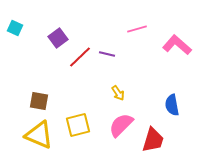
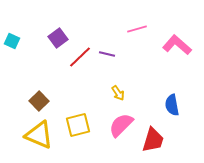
cyan square: moved 3 px left, 13 px down
brown square: rotated 36 degrees clockwise
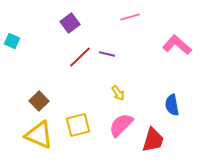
pink line: moved 7 px left, 12 px up
purple square: moved 12 px right, 15 px up
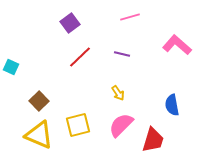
cyan square: moved 1 px left, 26 px down
purple line: moved 15 px right
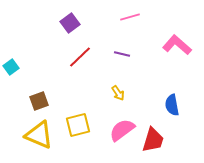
cyan square: rotated 28 degrees clockwise
brown square: rotated 24 degrees clockwise
pink semicircle: moved 1 px right, 5 px down; rotated 8 degrees clockwise
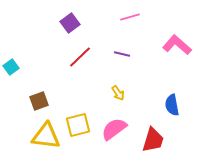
pink semicircle: moved 8 px left, 1 px up
yellow triangle: moved 7 px right, 1 px down; rotated 16 degrees counterclockwise
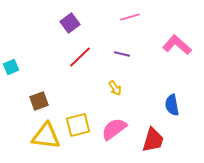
cyan square: rotated 14 degrees clockwise
yellow arrow: moved 3 px left, 5 px up
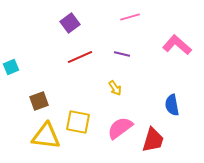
red line: rotated 20 degrees clockwise
yellow square: moved 3 px up; rotated 25 degrees clockwise
pink semicircle: moved 6 px right, 1 px up
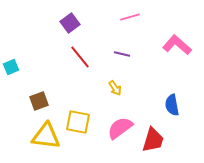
red line: rotated 75 degrees clockwise
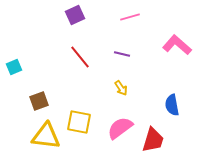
purple square: moved 5 px right, 8 px up; rotated 12 degrees clockwise
cyan square: moved 3 px right
yellow arrow: moved 6 px right
yellow square: moved 1 px right
